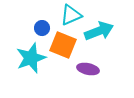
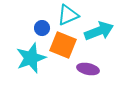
cyan triangle: moved 3 px left
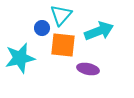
cyan triangle: moved 7 px left; rotated 25 degrees counterclockwise
orange square: rotated 16 degrees counterclockwise
cyan star: moved 11 px left; rotated 8 degrees clockwise
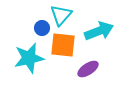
cyan star: moved 9 px right
purple ellipse: rotated 45 degrees counterclockwise
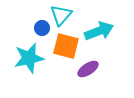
orange square: moved 3 px right, 1 px down; rotated 8 degrees clockwise
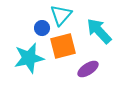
cyan arrow: rotated 112 degrees counterclockwise
orange square: moved 3 px left; rotated 28 degrees counterclockwise
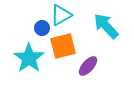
cyan triangle: rotated 20 degrees clockwise
cyan arrow: moved 7 px right, 5 px up
cyan star: rotated 24 degrees counterclockwise
purple ellipse: moved 3 px up; rotated 15 degrees counterclockwise
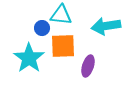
cyan triangle: rotated 35 degrees clockwise
cyan arrow: rotated 56 degrees counterclockwise
orange square: rotated 12 degrees clockwise
purple ellipse: rotated 25 degrees counterclockwise
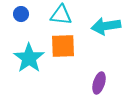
blue circle: moved 21 px left, 14 px up
purple ellipse: moved 11 px right, 17 px down
